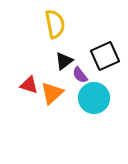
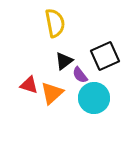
yellow semicircle: moved 1 px up
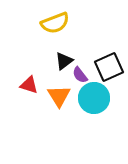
yellow semicircle: rotated 80 degrees clockwise
black square: moved 4 px right, 11 px down
orange triangle: moved 7 px right, 3 px down; rotated 20 degrees counterclockwise
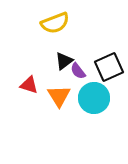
purple semicircle: moved 2 px left, 4 px up
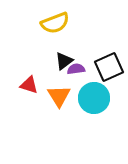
purple semicircle: moved 2 px left, 2 px up; rotated 120 degrees clockwise
